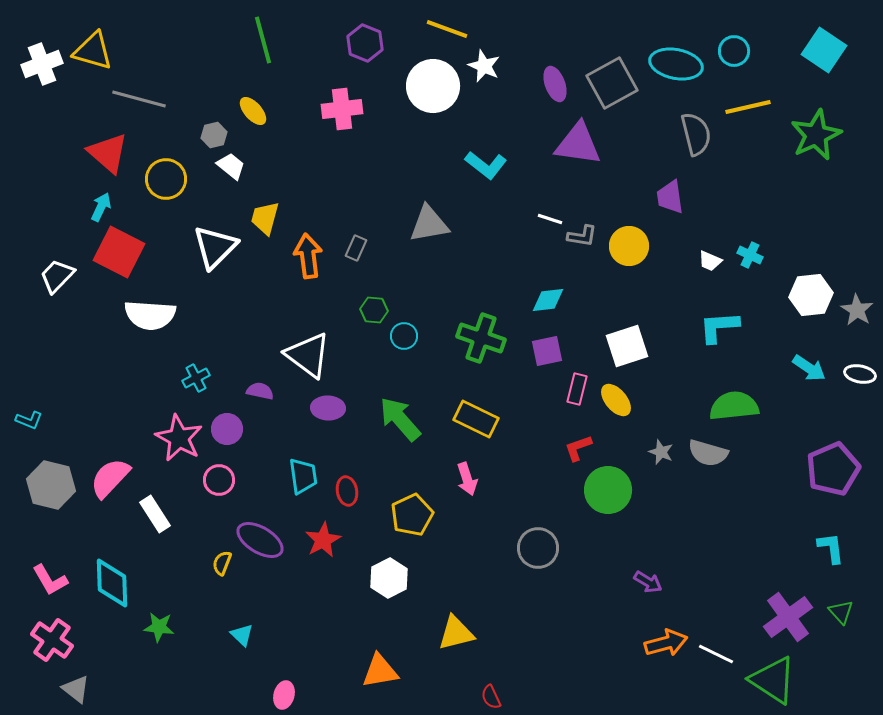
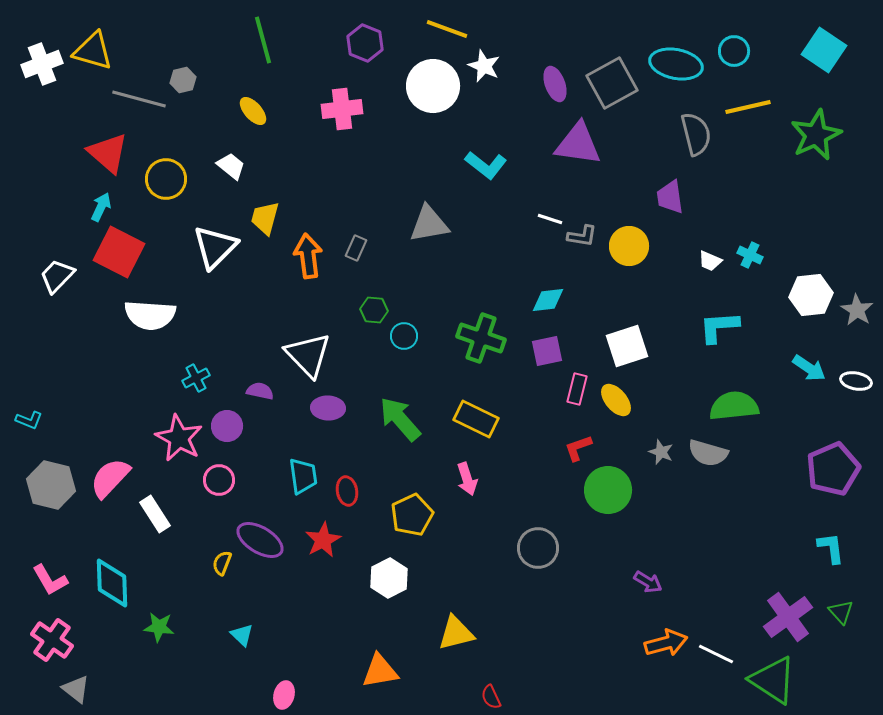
gray hexagon at (214, 135): moved 31 px left, 55 px up
white triangle at (308, 355): rotated 9 degrees clockwise
white ellipse at (860, 374): moved 4 px left, 7 px down
purple circle at (227, 429): moved 3 px up
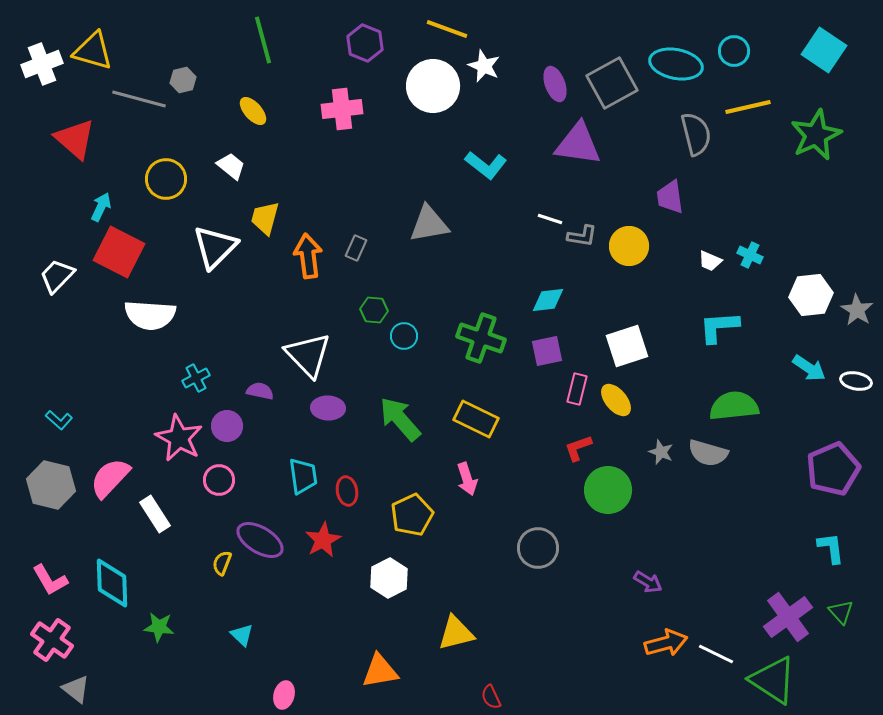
red triangle at (108, 153): moved 33 px left, 14 px up
cyan L-shape at (29, 420): moved 30 px right; rotated 20 degrees clockwise
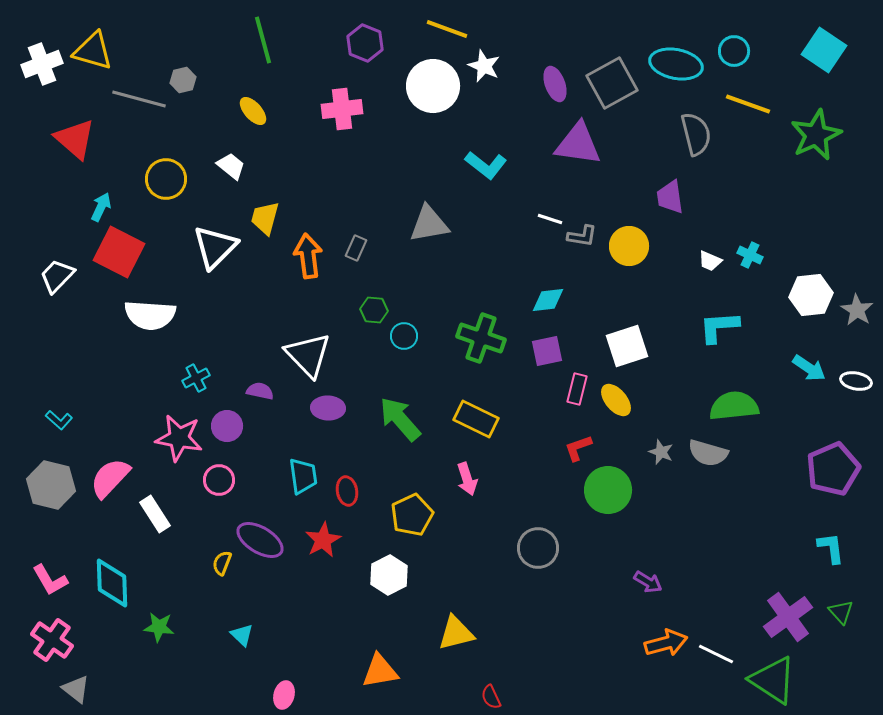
yellow line at (748, 107): moved 3 px up; rotated 33 degrees clockwise
pink star at (179, 438): rotated 18 degrees counterclockwise
white hexagon at (389, 578): moved 3 px up
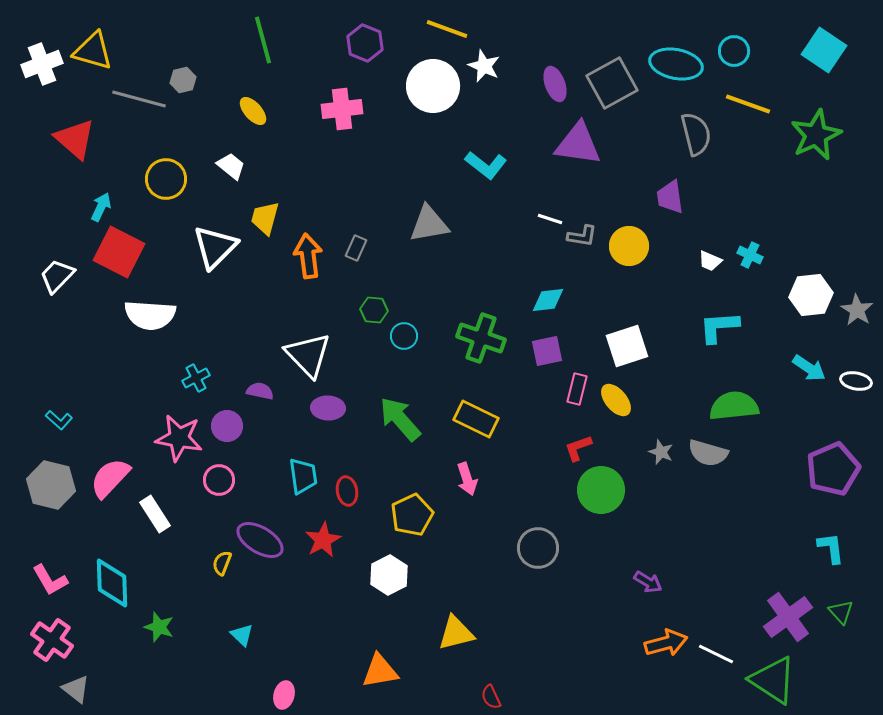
green circle at (608, 490): moved 7 px left
green star at (159, 627): rotated 12 degrees clockwise
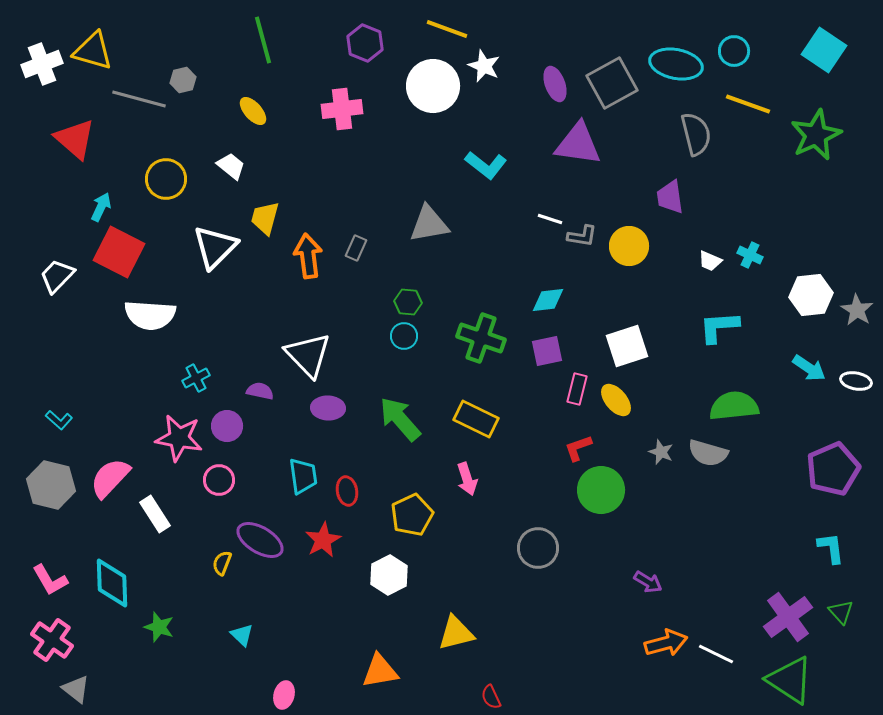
green hexagon at (374, 310): moved 34 px right, 8 px up
green triangle at (773, 680): moved 17 px right
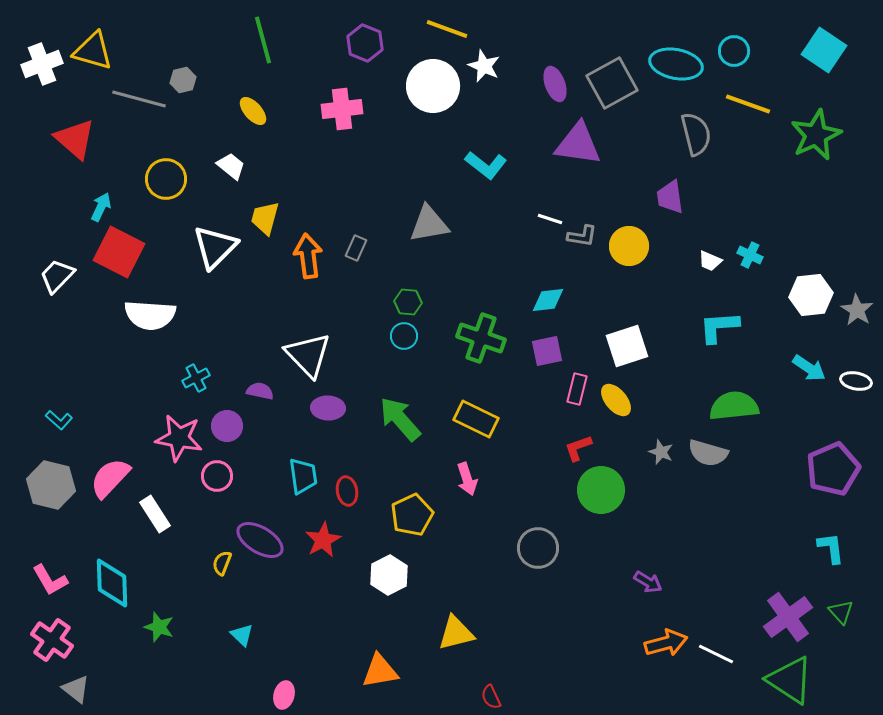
pink circle at (219, 480): moved 2 px left, 4 px up
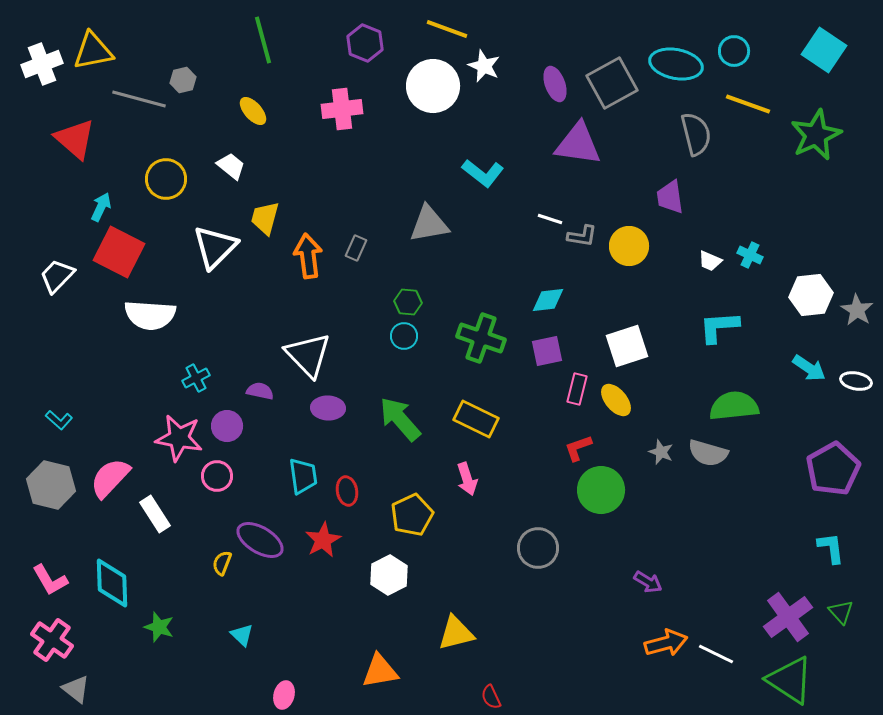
yellow triangle at (93, 51): rotated 27 degrees counterclockwise
cyan L-shape at (486, 165): moved 3 px left, 8 px down
purple pentagon at (833, 469): rotated 6 degrees counterclockwise
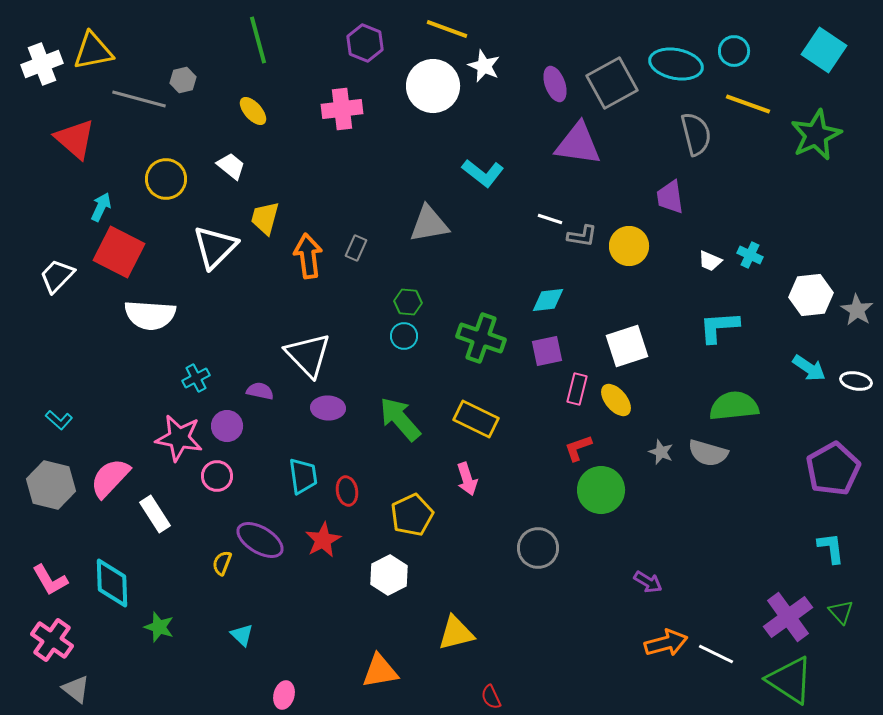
green line at (263, 40): moved 5 px left
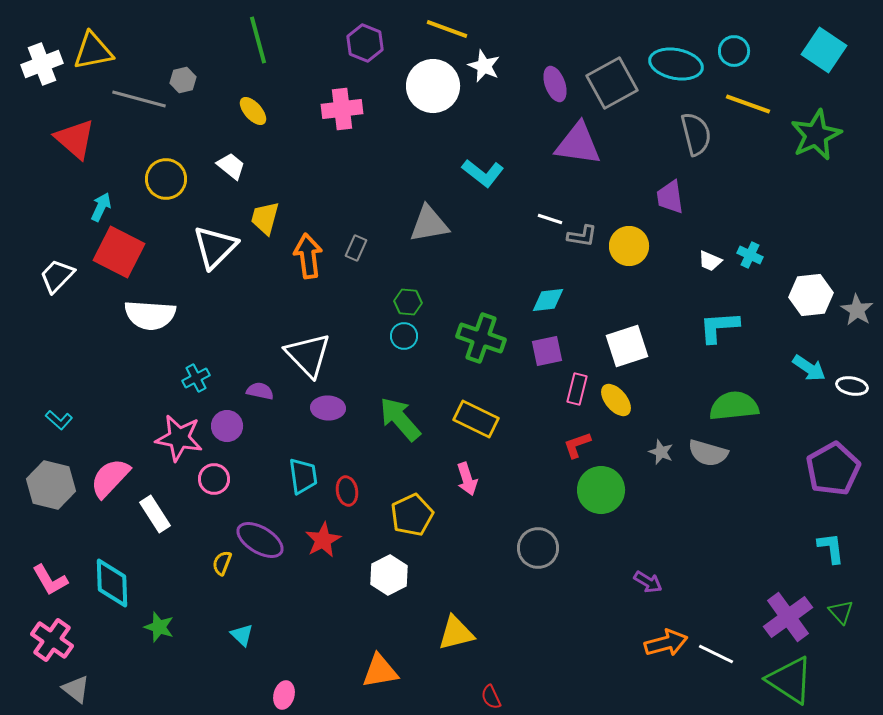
white ellipse at (856, 381): moved 4 px left, 5 px down
red L-shape at (578, 448): moved 1 px left, 3 px up
pink circle at (217, 476): moved 3 px left, 3 px down
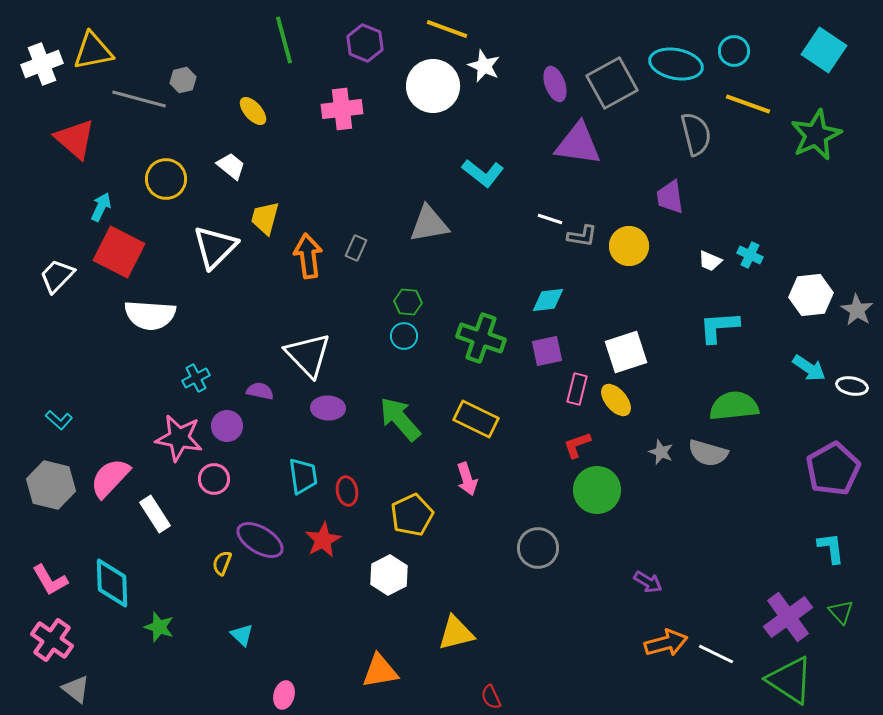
green line at (258, 40): moved 26 px right
white square at (627, 346): moved 1 px left, 6 px down
green circle at (601, 490): moved 4 px left
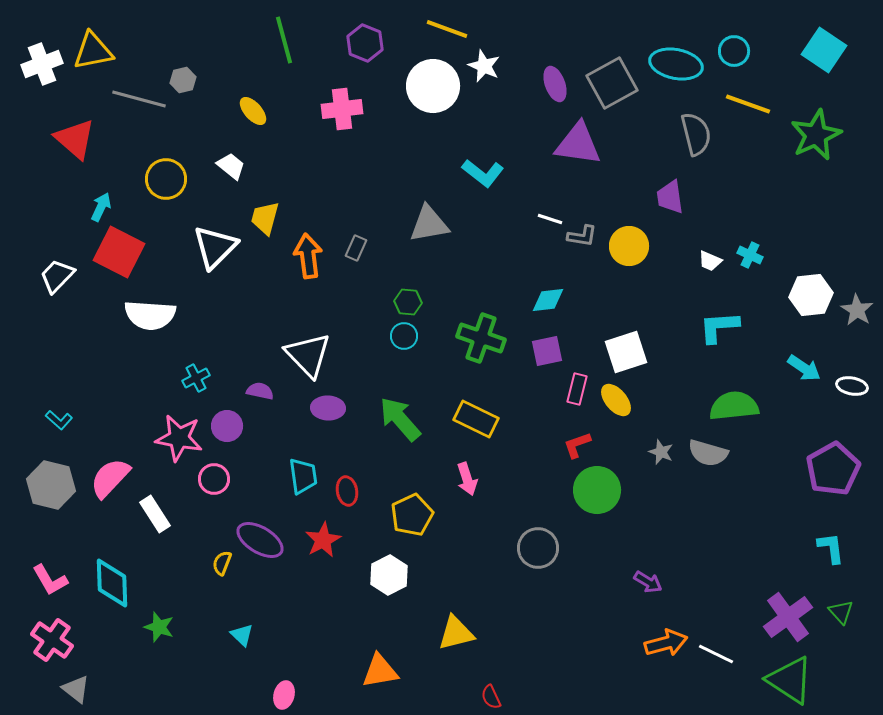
cyan arrow at (809, 368): moved 5 px left
